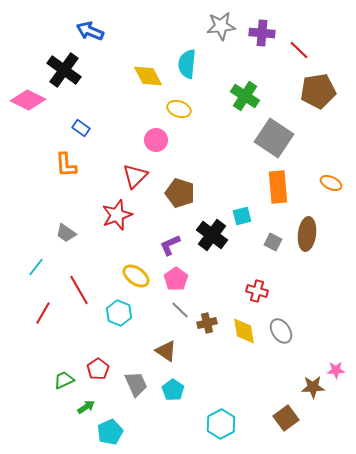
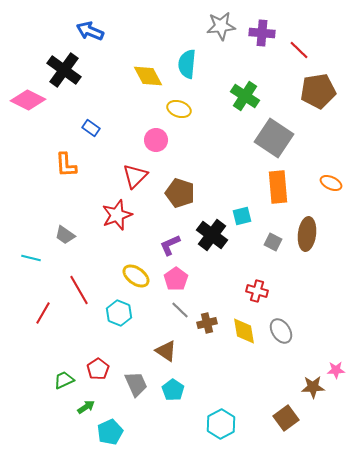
blue rectangle at (81, 128): moved 10 px right
gray trapezoid at (66, 233): moved 1 px left, 2 px down
cyan line at (36, 267): moved 5 px left, 9 px up; rotated 66 degrees clockwise
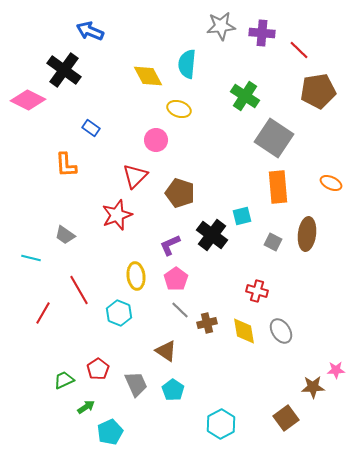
yellow ellipse at (136, 276): rotated 48 degrees clockwise
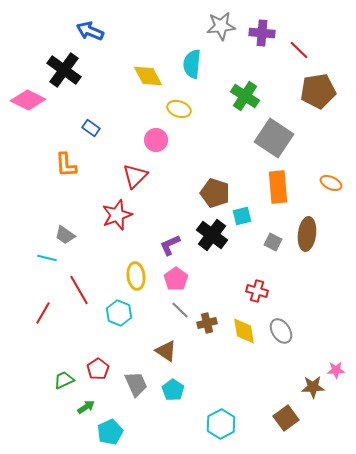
cyan semicircle at (187, 64): moved 5 px right
brown pentagon at (180, 193): moved 35 px right
cyan line at (31, 258): moved 16 px right
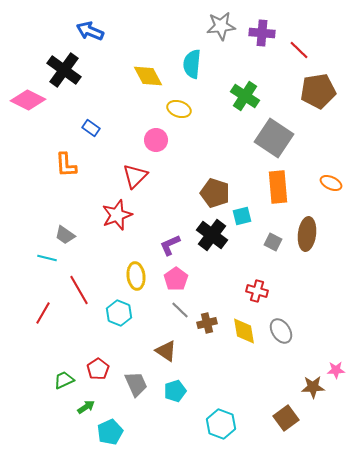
cyan pentagon at (173, 390): moved 2 px right, 1 px down; rotated 20 degrees clockwise
cyan hexagon at (221, 424): rotated 12 degrees counterclockwise
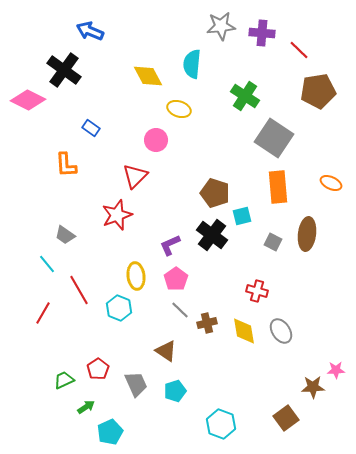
cyan line at (47, 258): moved 6 px down; rotated 36 degrees clockwise
cyan hexagon at (119, 313): moved 5 px up
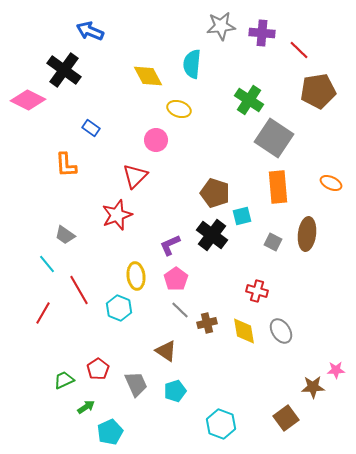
green cross at (245, 96): moved 4 px right, 4 px down
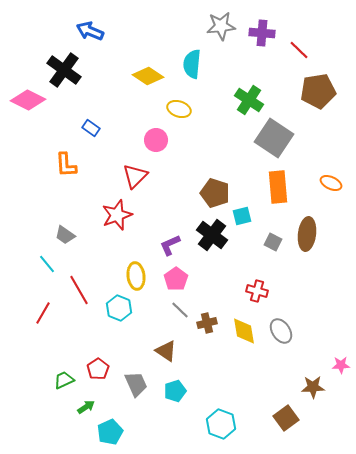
yellow diamond at (148, 76): rotated 28 degrees counterclockwise
pink star at (336, 370): moved 5 px right, 5 px up
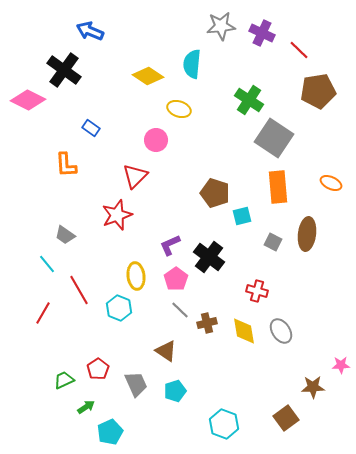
purple cross at (262, 33): rotated 20 degrees clockwise
black cross at (212, 235): moved 3 px left, 22 px down
cyan hexagon at (221, 424): moved 3 px right
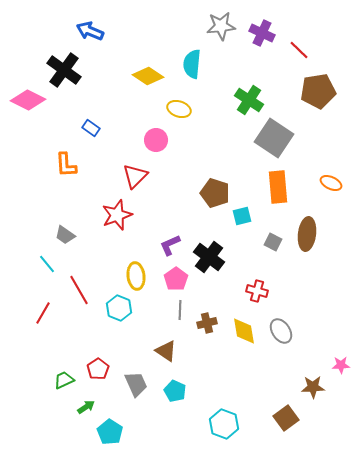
gray line at (180, 310): rotated 48 degrees clockwise
cyan pentagon at (175, 391): rotated 30 degrees counterclockwise
cyan pentagon at (110, 432): rotated 15 degrees counterclockwise
